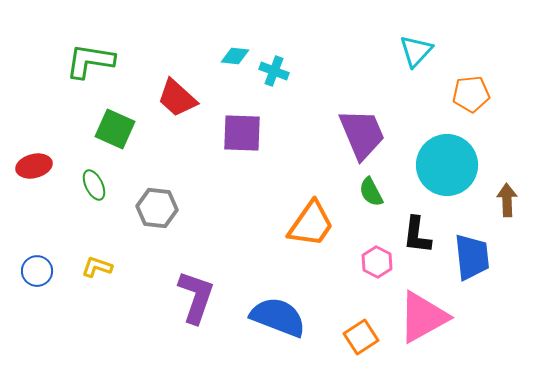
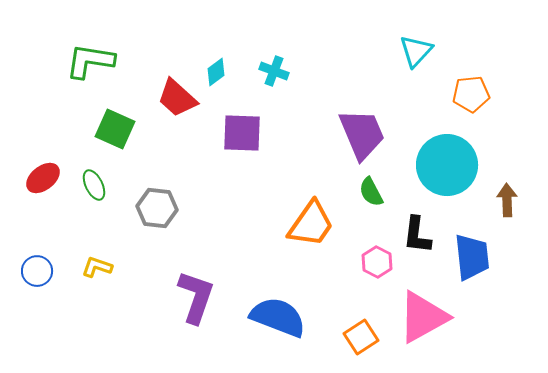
cyan diamond: moved 19 px left, 16 px down; rotated 44 degrees counterclockwise
red ellipse: moved 9 px right, 12 px down; rotated 24 degrees counterclockwise
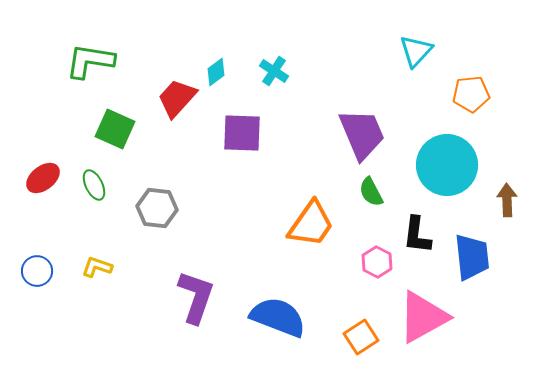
cyan cross: rotated 12 degrees clockwise
red trapezoid: rotated 90 degrees clockwise
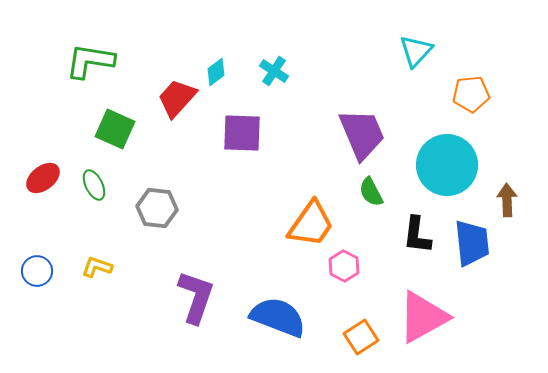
blue trapezoid: moved 14 px up
pink hexagon: moved 33 px left, 4 px down
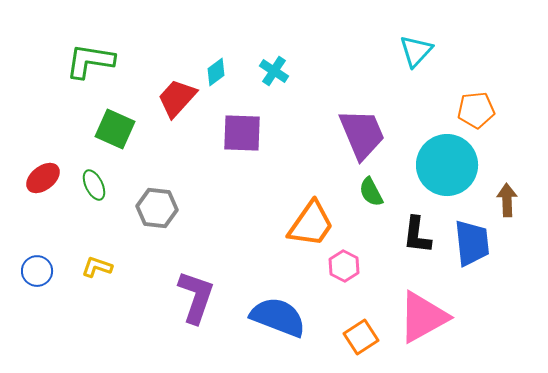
orange pentagon: moved 5 px right, 16 px down
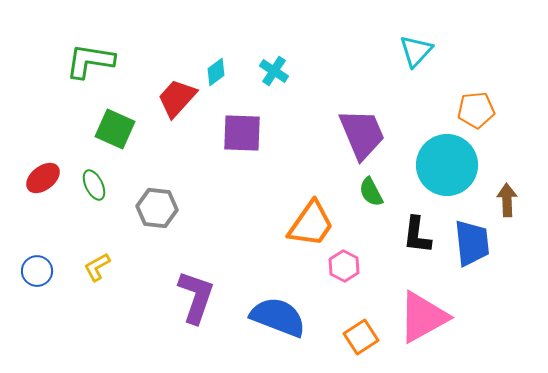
yellow L-shape: rotated 48 degrees counterclockwise
